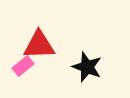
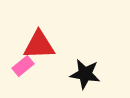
black star: moved 2 px left, 7 px down; rotated 12 degrees counterclockwise
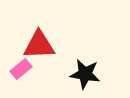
pink rectangle: moved 2 px left, 3 px down
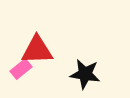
red triangle: moved 2 px left, 5 px down
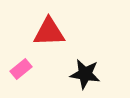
red triangle: moved 12 px right, 18 px up
